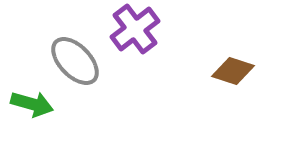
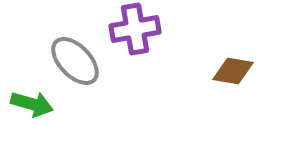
purple cross: rotated 27 degrees clockwise
brown diamond: rotated 9 degrees counterclockwise
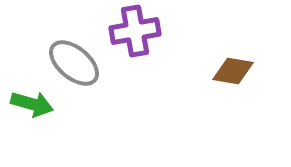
purple cross: moved 2 px down
gray ellipse: moved 1 px left, 2 px down; rotated 6 degrees counterclockwise
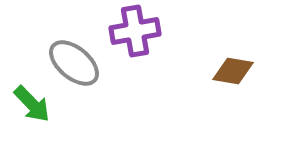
green arrow: rotated 30 degrees clockwise
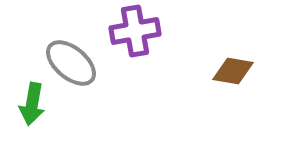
gray ellipse: moved 3 px left
green arrow: rotated 54 degrees clockwise
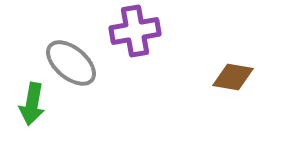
brown diamond: moved 6 px down
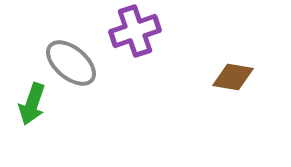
purple cross: rotated 9 degrees counterclockwise
green arrow: rotated 9 degrees clockwise
